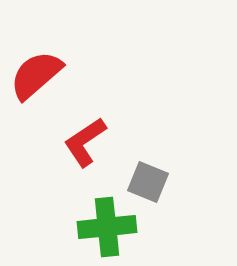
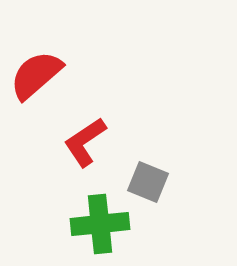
green cross: moved 7 px left, 3 px up
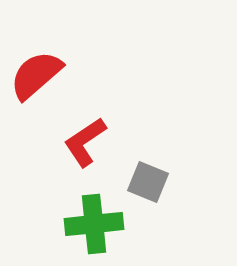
green cross: moved 6 px left
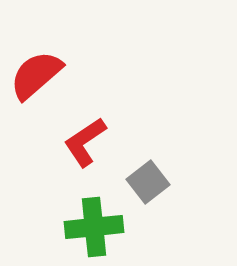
gray square: rotated 30 degrees clockwise
green cross: moved 3 px down
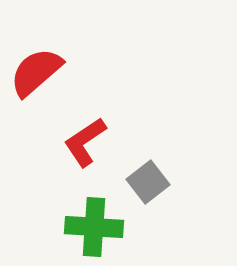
red semicircle: moved 3 px up
green cross: rotated 10 degrees clockwise
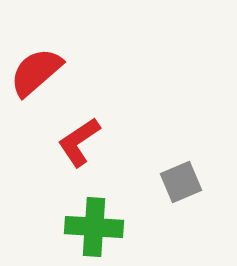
red L-shape: moved 6 px left
gray square: moved 33 px right; rotated 15 degrees clockwise
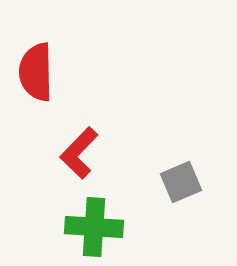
red semicircle: rotated 50 degrees counterclockwise
red L-shape: moved 11 px down; rotated 12 degrees counterclockwise
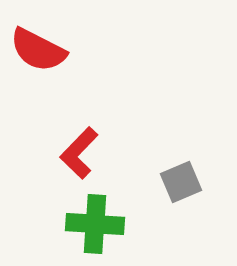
red semicircle: moved 2 px right, 22 px up; rotated 62 degrees counterclockwise
green cross: moved 1 px right, 3 px up
